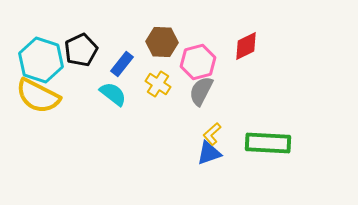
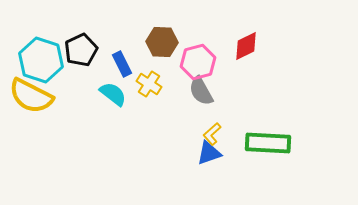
blue rectangle: rotated 65 degrees counterclockwise
yellow cross: moved 9 px left
gray semicircle: rotated 56 degrees counterclockwise
yellow semicircle: moved 7 px left
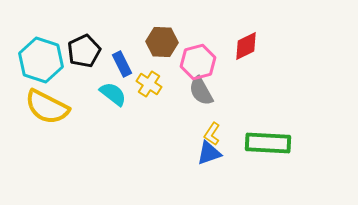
black pentagon: moved 3 px right, 1 px down
yellow semicircle: moved 16 px right, 11 px down
yellow L-shape: rotated 15 degrees counterclockwise
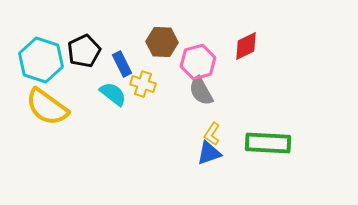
yellow cross: moved 6 px left; rotated 15 degrees counterclockwise
yellow semicircle: rotated 9 degrees clockwise
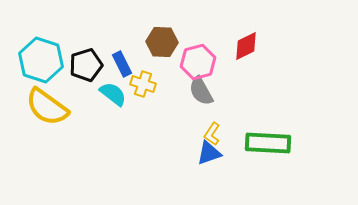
black pentagon: moved 2 px right, 14 px down; rotated 8 degrees clockwise
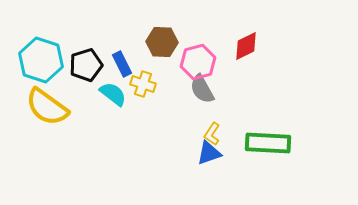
gray semicircle: moved 1 px right, 2 px up
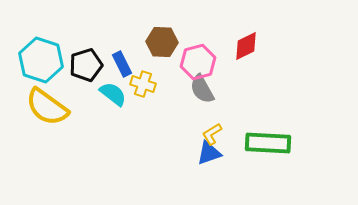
yellow L-shape: rotated 25 degrees clockwise
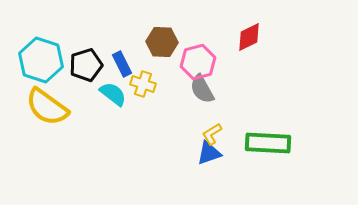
red diamond: moved 3 px right, 9 px up
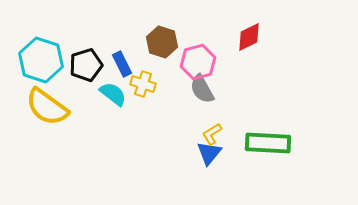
brown hexagon: rotated 16 degrees clockwise
blue triangle: rotated 32 degrees counterclockwise
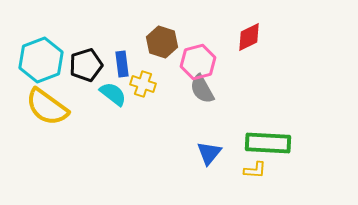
cyan hexagon: rotated 21 degrees clockwise
blue rectangle: rotated 20 degrees clockwise
yellow L-shape: moved 43 px right, 36 px down; rotated 145 degrees counterclockwise
